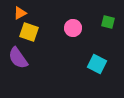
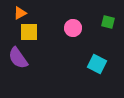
yellow square: rotated 18 degrees counterclockwise
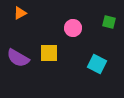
green square: moved 1 px right
yellow square: moved 20 px right, 21 px down
purple semicircle: rotated 25 degrees counterclockwise
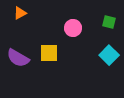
cyan square: moved 12 px right, 9 px up; rotated 18 degrees clockwise
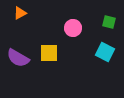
cyan square: moved 4 px left, 3 px up; rotated 18 degrees counterclockwise
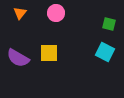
orange triangle: rotated 24 degrees counterclockwise
green square: moved 2 px down
pink circle: moved 17 px left, 15 px up
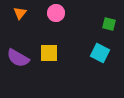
cyan square: moved 5 px left, 1 px down
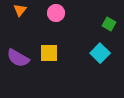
orange triangle: moved 3 px up
green square: rotated 16 degrees clockwise
cyan square: rotated 18 degrees clockwise
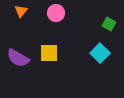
orange triangle: moved 1 px right, 1 px down
